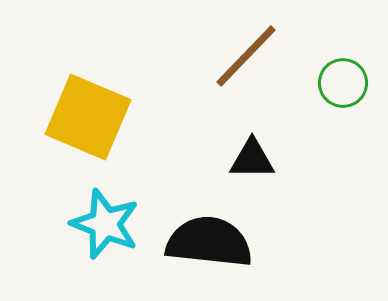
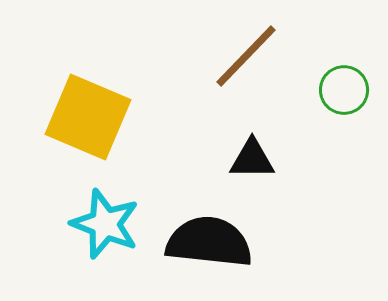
green circle: moved 1 px right, 7 px down
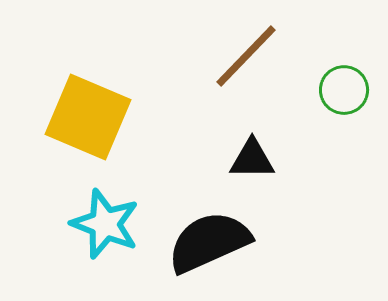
black semicircle: rotated 30 degrees counterclockwise
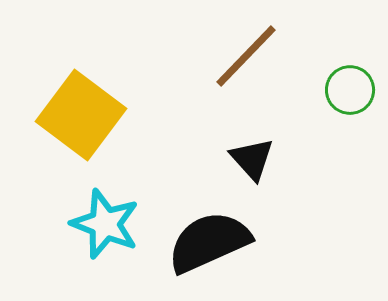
green circle: moved 6 px right
yellow square: moved 7 px left, 2 px up; rotated 14 degrees clockwise
black triangle: rotated 48 degrees clockwise
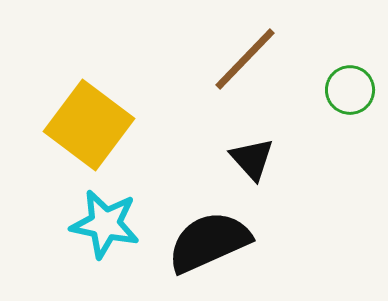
brown line: moved 1 px left, 3 px down
yellow square: moved 8 px right, 10 px down
cyan star: rotated 10 degrees counterclockwise
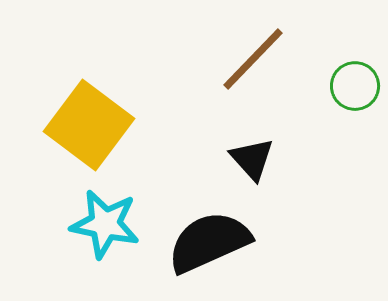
brown line: moved 8 px right
green circle: moved 5 px right, 4 px up
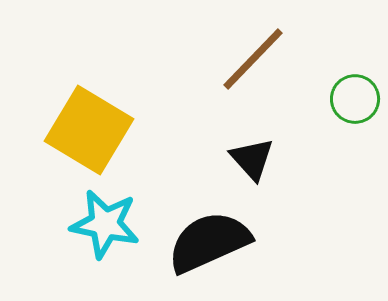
green circle: moved 13 px down
yellow square: moved 5 px down; rotated 6 degrees counterclockwise
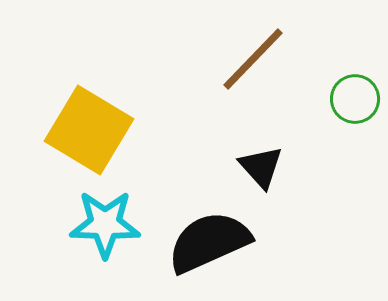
black triangle: moved 9 px right, 8 px down
cyan star: rotated 10 degrees counterclockwise
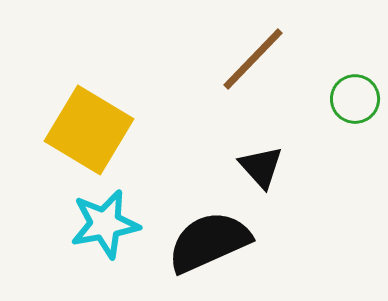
cyan star: rotated 12 degrees counterclockwise
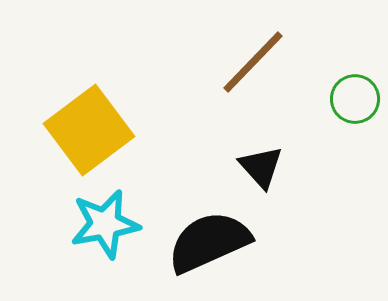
brown line: moved 3 px down
yellow square: rotated 22 degrees clockwise
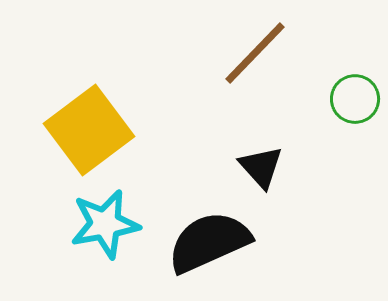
brown line: moved 2 px right, 9 px up
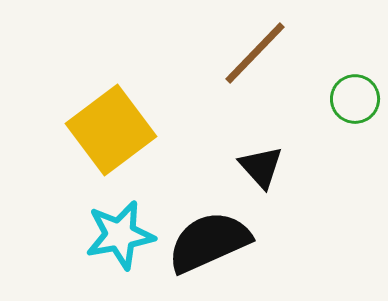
yellow square: moved 22 px right
cyan star: moved 15 px right, 11 px down
